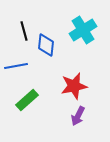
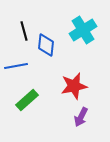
purple arrow: moved 3 px right, 1 px down
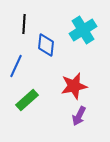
black line: moved 7 px up; rotated 18 degrees clockwise
blue line: rotated 55 degrees counterclockwise
purple arrow: moved 2 px left, 1 px up
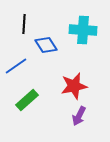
cyan cross: rotated 36 degrees clockwise
blue diamond: rotated 40 degrees counterclockwise
blue line: rotated 30 degrees clockwise
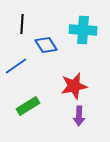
black line: moved 2 px left
green rectangle: moved 1 px right, 6 px down; rotated 10 degrees clockwise
purple arrow: rotated 24 degrees counterclockwise
